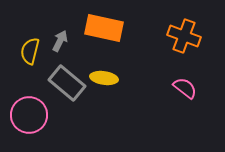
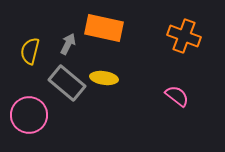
gray arrow: moved 8 px right, 3 px down
pink semicircle: moved 8 px left, 8 px down
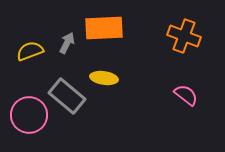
orange rectangle: rotated 15 degrees counterclockwise
gray arrow: moved 1 px left, 1 px up
yellow semicircle: rotated 56 degrees clockwise
gray rectangle: moved 13 px down
pink semicircle: moved 9 px right, 1 px up
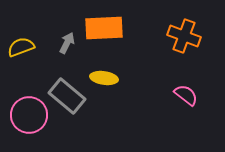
yellow semicircle: moved 9 px left, 4 px up
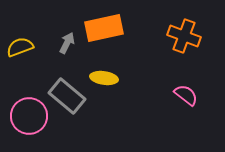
orange rectangle: rotated 9 degrees counterclockwise
yellow semicircle: moved 1 px left
pink circle: moved 1 px down
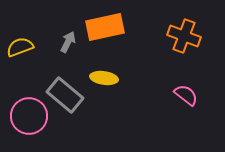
orange rectangle: moved 1 px right, 1 px up
gray arrow: moved 1 px right, 1 px up
gray rectangle: moved 2 px left, 1 px up
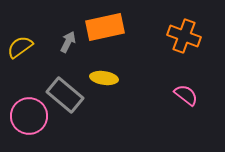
yellow semicircle: rotated 16 degrees counterclockwise
